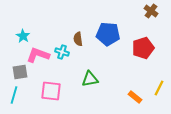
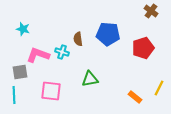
cyan star: moved 7 px up; rotated 16 degrees counterclockwise
cyan line: rotated 18 degrees counterclockwise
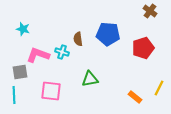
brown cross: moved 1 px left
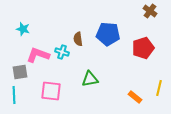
yellow line: rotated 14 degrees counterclockwise
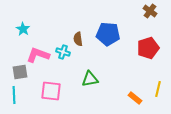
cyan star: rotated 16 degrees clockwise
red pentagon: moved 5 px right
cyan cross: moved 1 px right
yellow line: moved 1 px left, 1 px down
orange rectangle: moved 1 px down
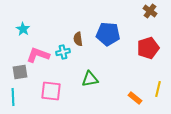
cyan cross: rotated 32 degrees counterclockwise
cyan line: moved 1 px left, 2 px down
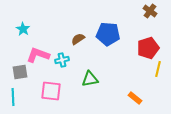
brown semicircle: rotated 64 degrees clockwise
cyan cross: moved 1 px left, 8 px down
yellow line: moved 20 px up
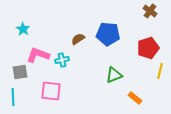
yellow line: moved 2 px right, 2 px down
green triangle: moved 24 px right, 4 px up; rotated 12 degrees counterclockwise
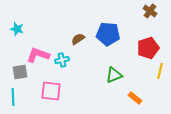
cyan star: moved 6 px left; rotated 16 degrees counterclockwise
